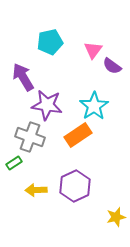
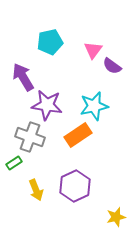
cyan star: rotated 20 degrees clockwise
yellow arrow: rotated 110 degrees counterclockwise
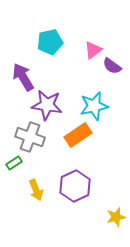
pink triangle: rotated 18 degrees clockwise
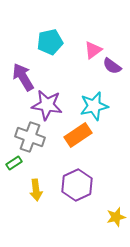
purple hexagon: moved 2 px right, 1 px up
yellow arrow: rotated 15 degrees clockwise
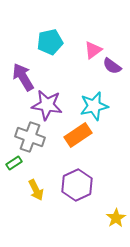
yellow arrow: rotated 20 degrees counterclockwise
yellow star: moved 1 px down; rotated 18 degrees counterclockwise
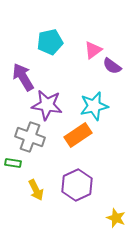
green rectangle: moved 1 px left; rotated 42 degrees clockwise
yellow star: rotated 18 degrees counterclockwise
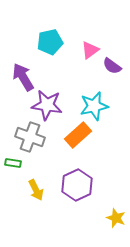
pink triangle: moved 3 px left
orange rectangle: rotated 8 degrees counterclockwise
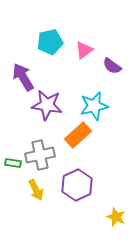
pink triangle: moved 6 px left
gray cross: moved 10 px right, 18 px down; rotated 32 degrees counterclockwise
yellow star: moved 1 px up
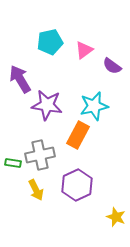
purple arrow: moved 3 px left, 2 px down
orange rectangle: rotated 20 degrees counterclockwise
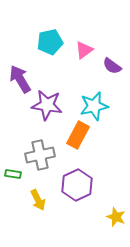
green rectangle: moved 11 px down
yellow arrow: moved 2 px right, 10 px down
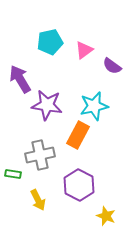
purple hexagon: moved 2 px right; rotated 8 degrees counterclockwise
yellow star: moved 10 px left, 1 px up
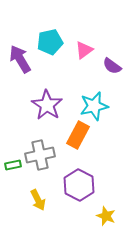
purple arrow: moved 20 px up
purple star: rotated 24 degrees clockwise
green rectangle: moved 9 px up; rotated 21 degrees counterclockwise
